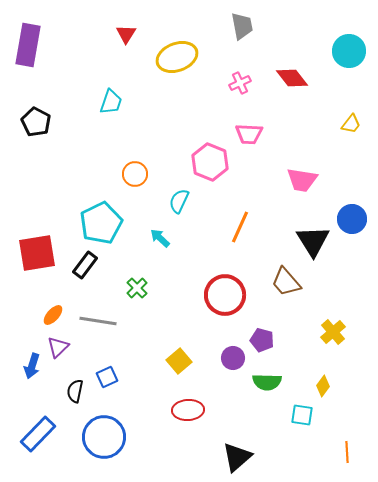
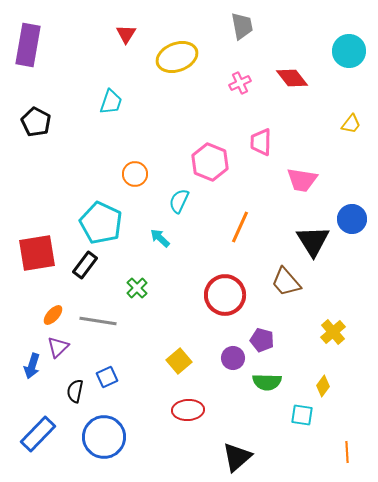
pink trapezoid at (249, 134): moved 12 px right, 8 px down; rotated 88 degrees clockwise
cyan pentagon at (101, 223): rotated 21 degrees counterclockwise
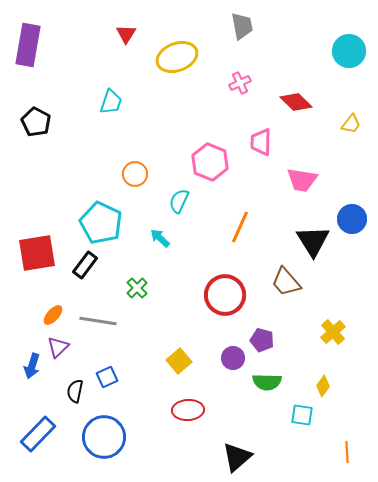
red diamond at (292, 78): moved 4 px right, 24 px down; rotated 8 degrees counterclockwise
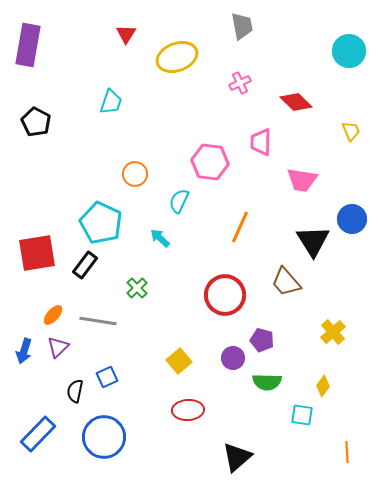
yellow trapezoid at (351, 124): moved 7 px down; rotated 60 degrees counterclockwise
pink hexagon at (210, 162): rotated 15 degrees counterclockwise
blue arrow at (32, 366): moved 8 px left, 15 px up
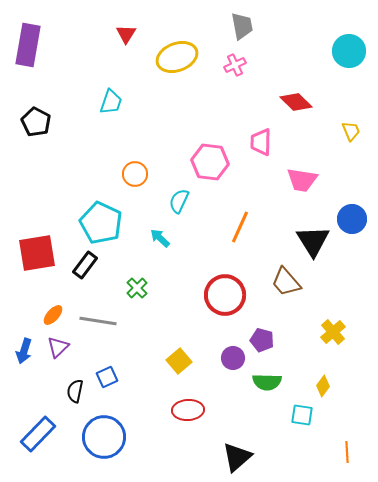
pink cross at (240, 83): moved 5 px left, 18 px up
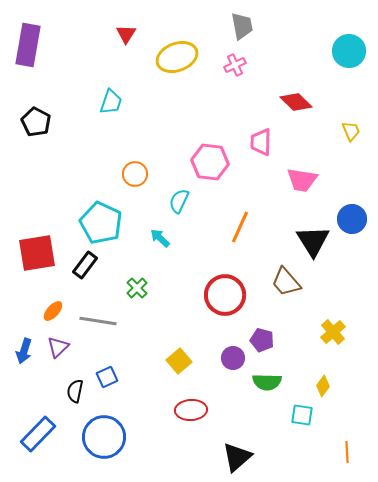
orange ellipse at (53, 315): moved 4 px up
red ellipse at (188, 410): moved 3 px right
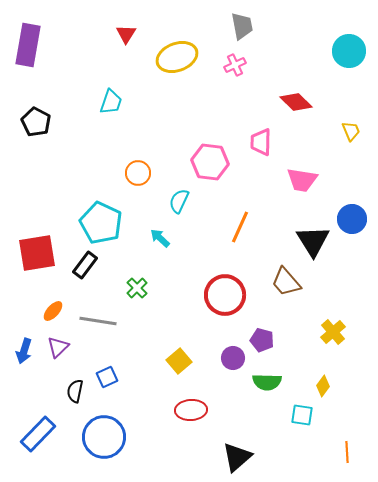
orange circle at (135, 174): moved 3 px right, 1 px up
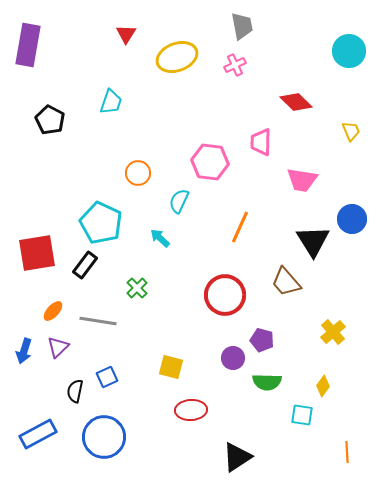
black pentagon at (36, 122): moved 14 px right, 2 px up
yellow square at (179, 361): moved 8 px left, 6 px down; rotated 35 degrees counterclockwise
blue rectangle at (38, 434): rotated 18 degrees clockwise
black triangle at (237, 457): rotated 8 degrees clockwise
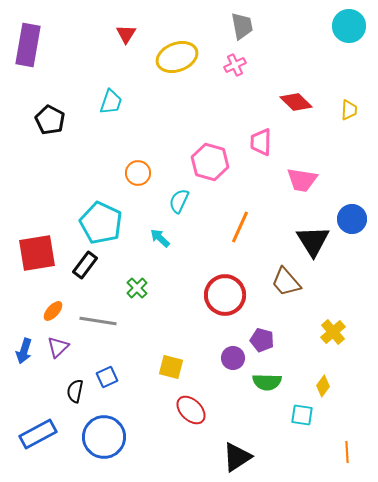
cyan circle at (349, 51): moved 25 px up
yellow trapezoid at (351, 131): moved 2 px left, 21 px up; rotated 25 degrees clockwise
pink hexagon at (210, 162): rotated 9 degrees clockwise
red ellipse at (191, 410): rotated 48 degrees clockwise
